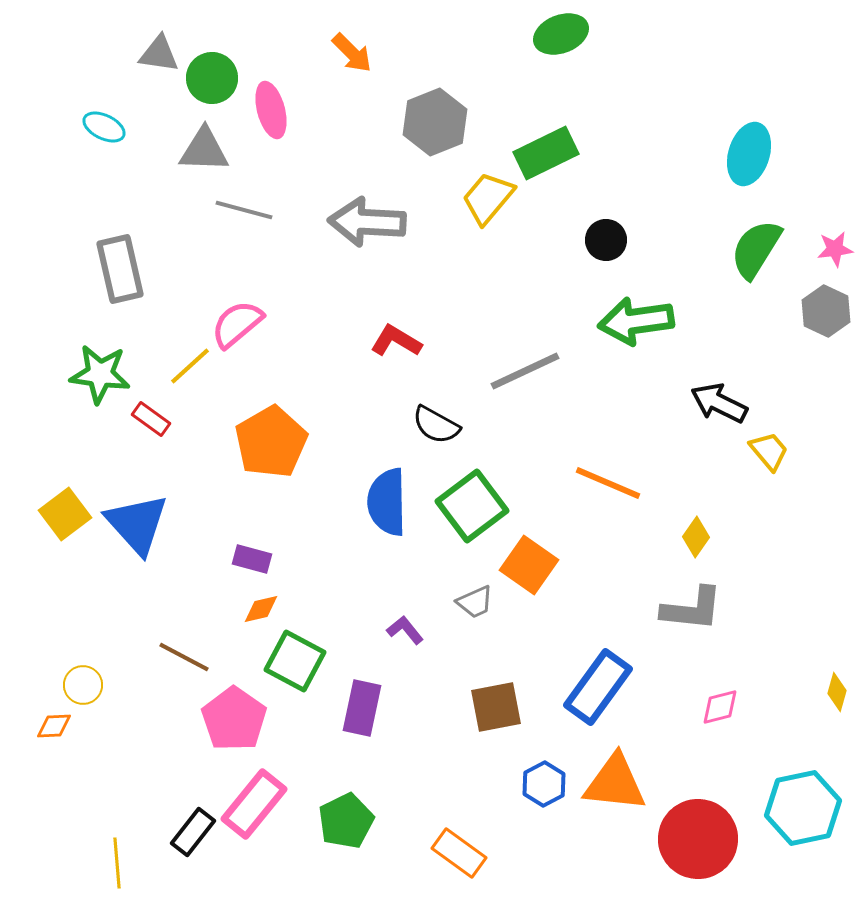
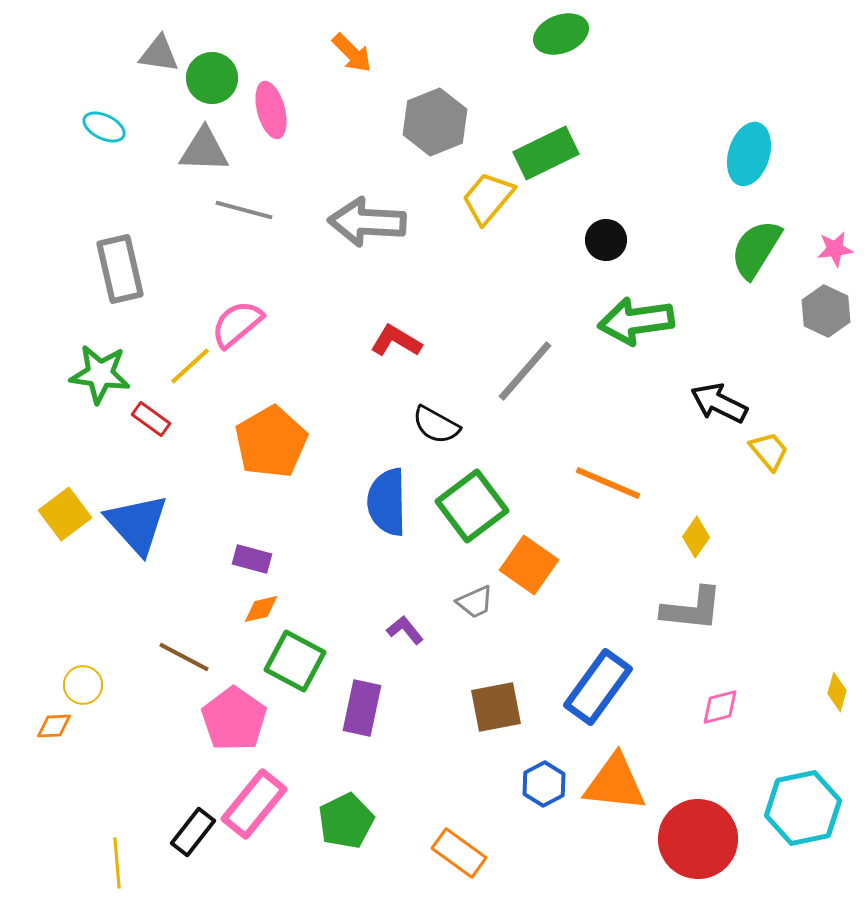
gray line at (525, 371): rotated 24 degrees counterclockwise
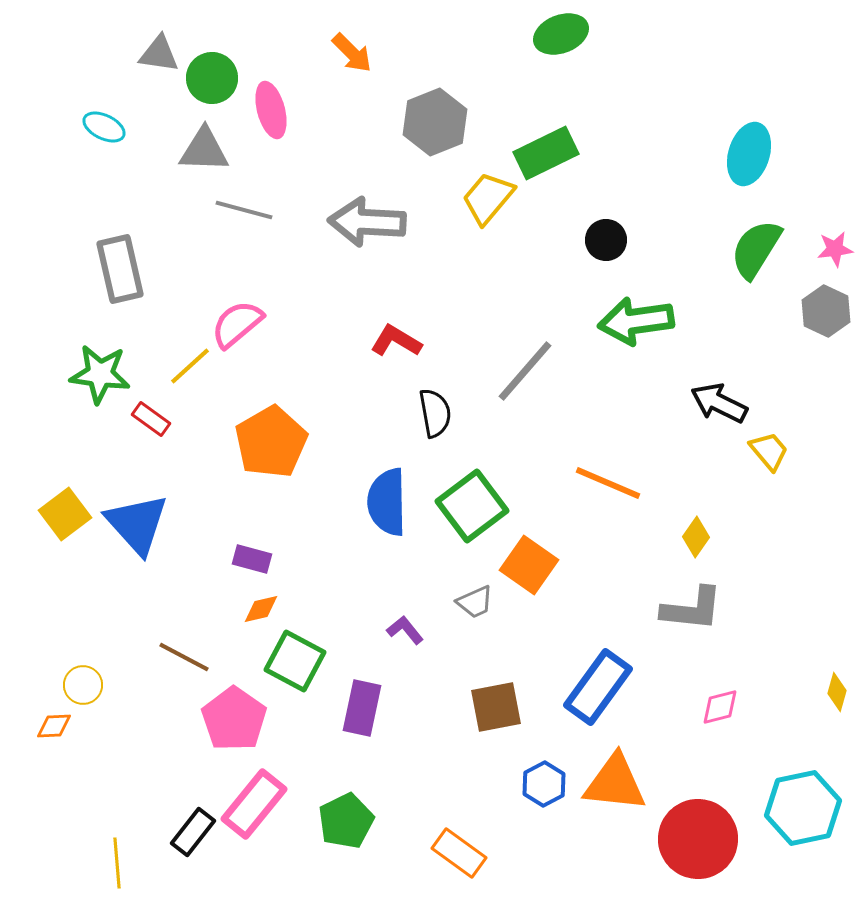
black semicircle at (436, 425): moved 1 px left, 12 px up; rotated 129 degrees counterclockwise
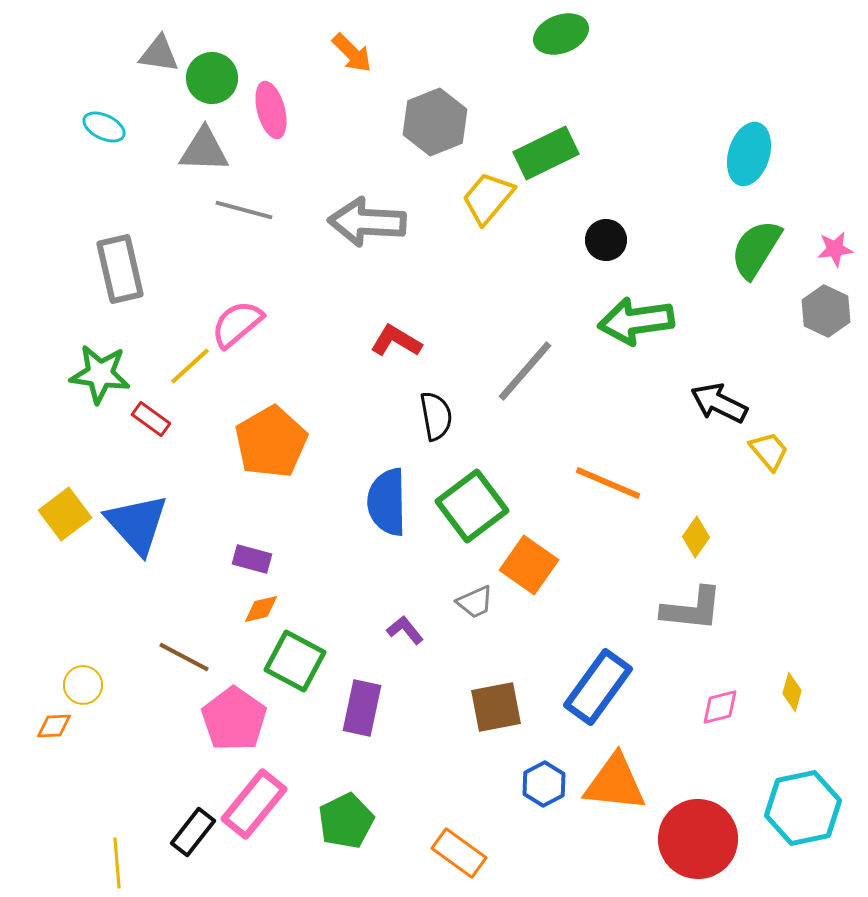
black semicircle at (435, 413): moved 1 px right, 3 px down
yellow diamond at (837, 692): moved 45 px left
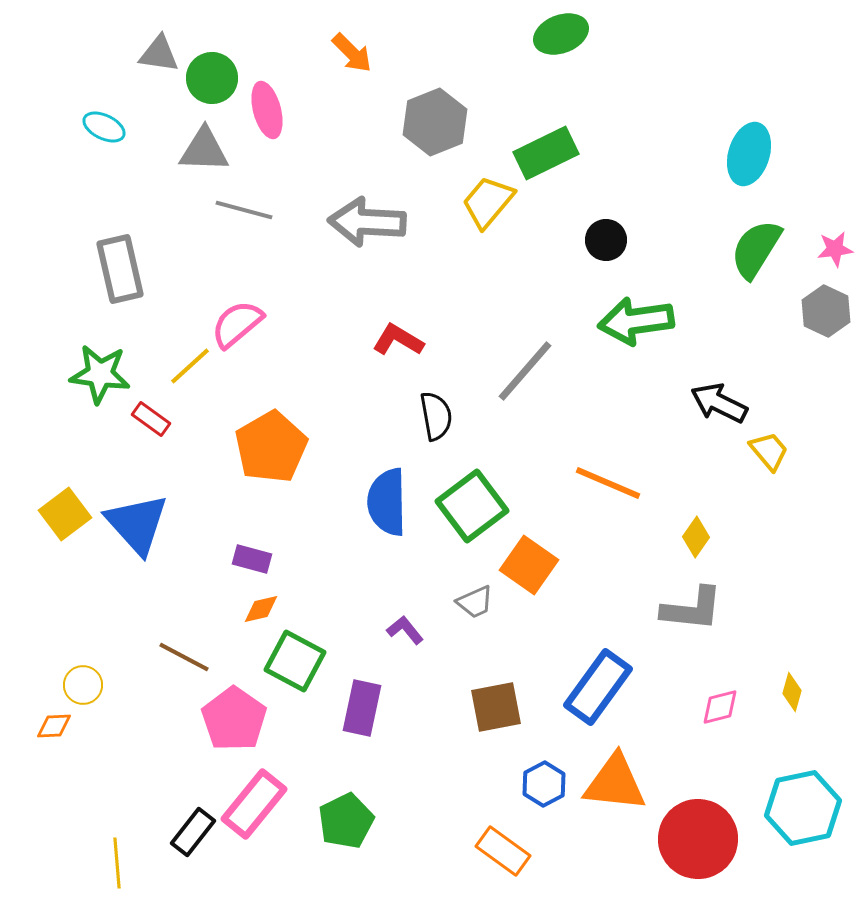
pink ellipse at (271, 110): moved 4 px left
yellow trapezoid at (488, 198): moved 4 px down
red L-shape at (396, 341): moved 2 px right, 1 px up
orange pentagon at (271, 442): moved 5 px down
orange rectangle at (459, 853): moved 44 px right, 2 px up
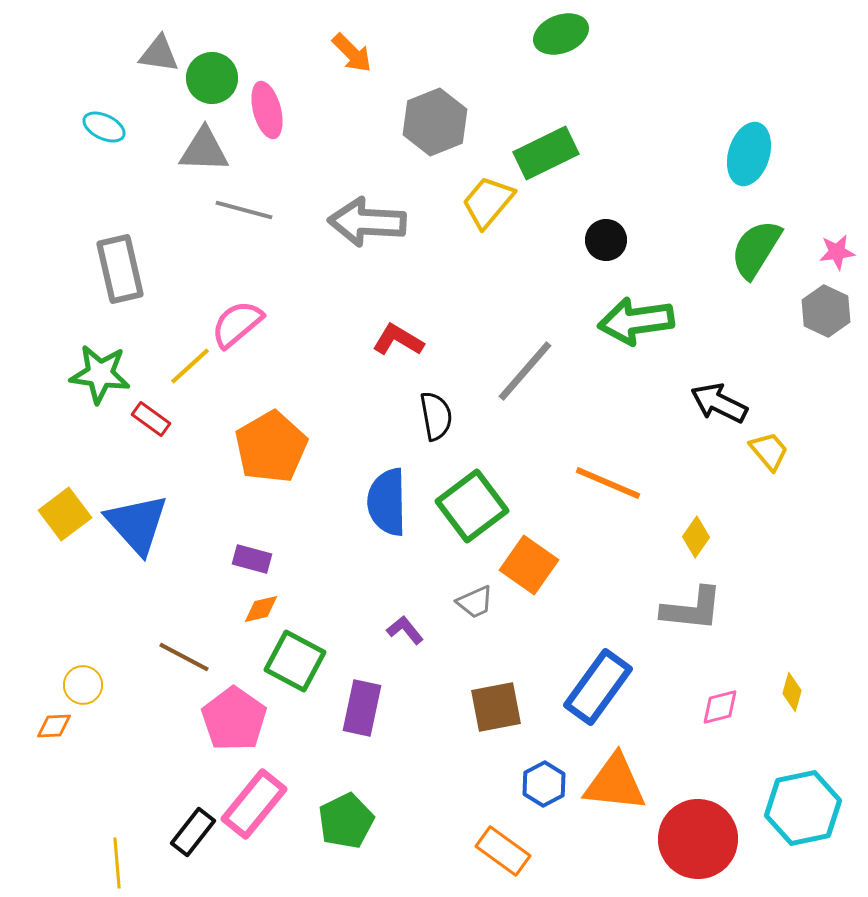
pink star at (835, 249): moved 2 px right, 3 px down
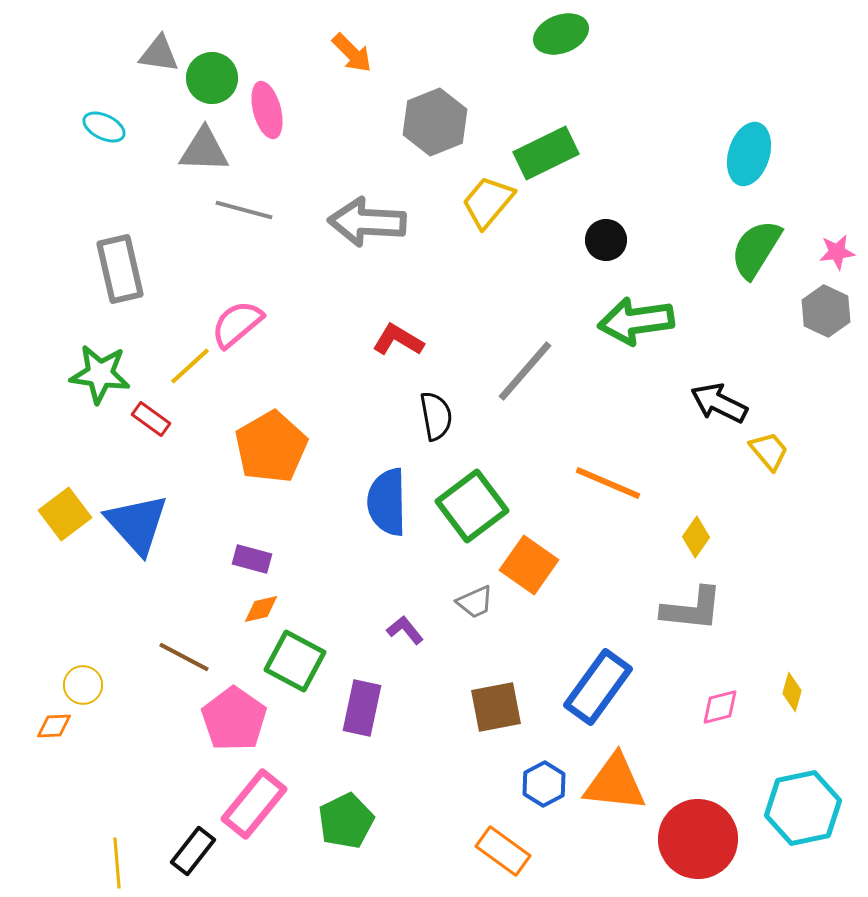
black rectangle at (193, 832): moved 19 px down
